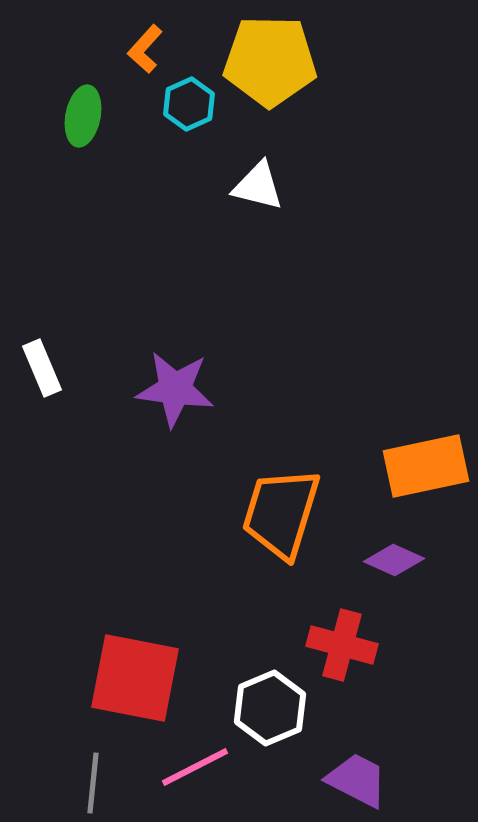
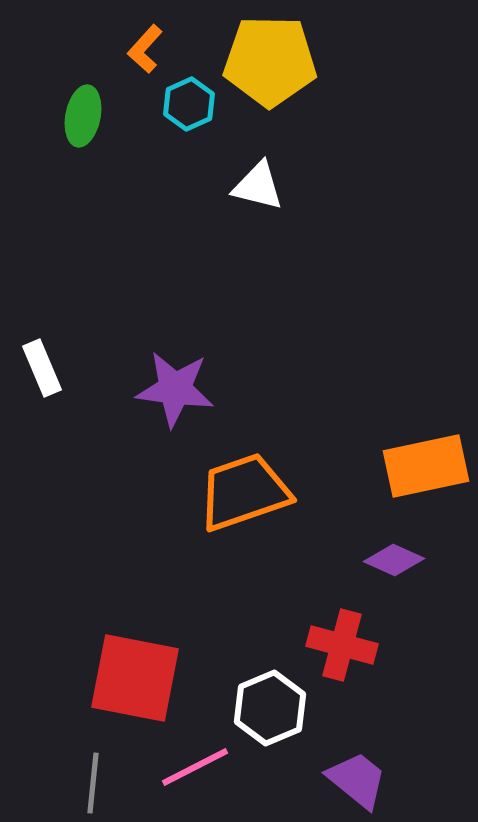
orange trapezoid: moved 37 px left, 21 px up; rotated 54 degrees clockwise
purple trapezoid: rotated 12 degrees clockwise
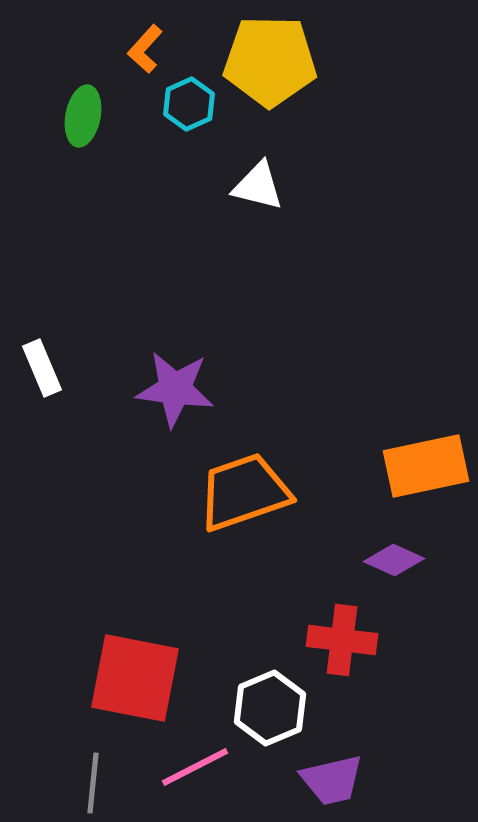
red cross: moved 5 px up; rotated 8 degrees counterclockwise
purple trapezoid: moved 25 px left; rotated 128 degrees clockwise
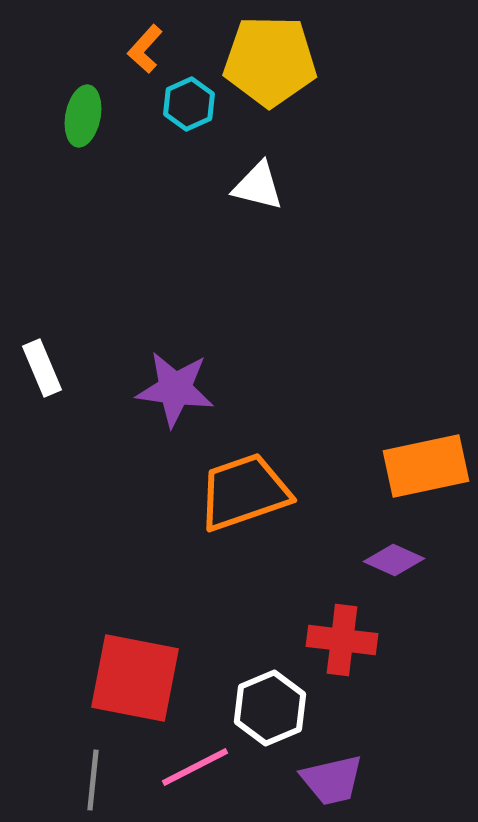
gray line: moved 3 px up
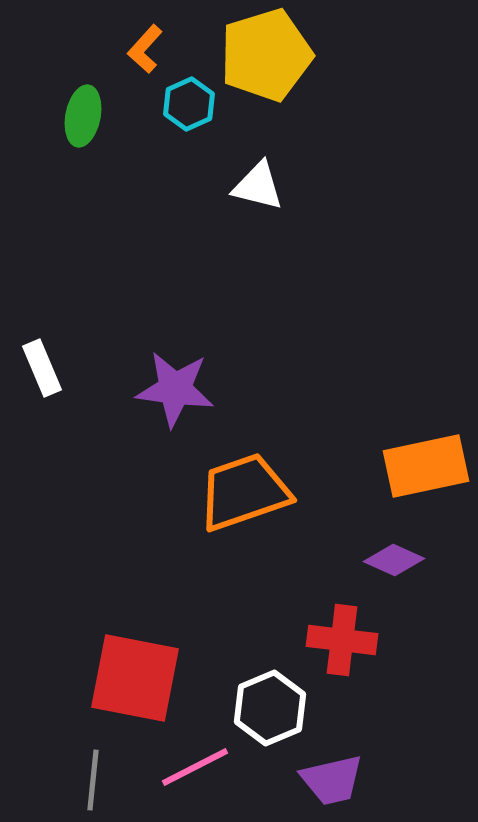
yellow pentagon: moved 4 px left, 6 px up; rotated 18 degrees counterclockwise
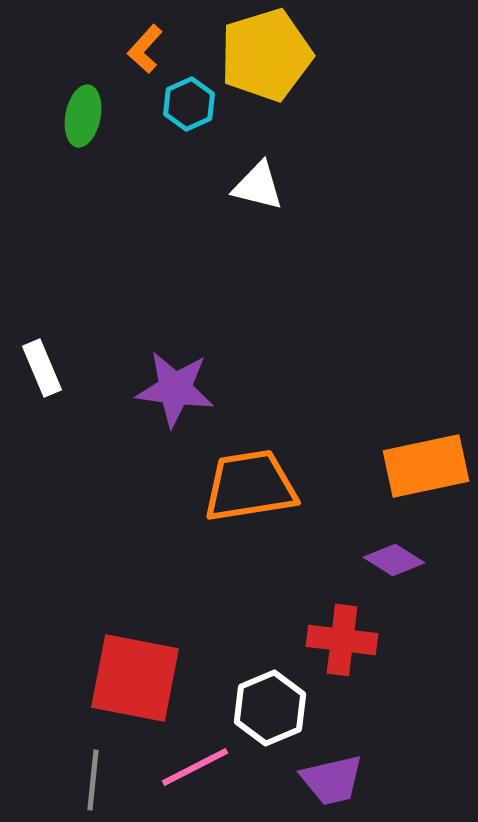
orange trapezoid: moved 6 px right, 6 px up; rotated 10 degrees clockwise
purple diamond: rotated 8 degrees clockwise
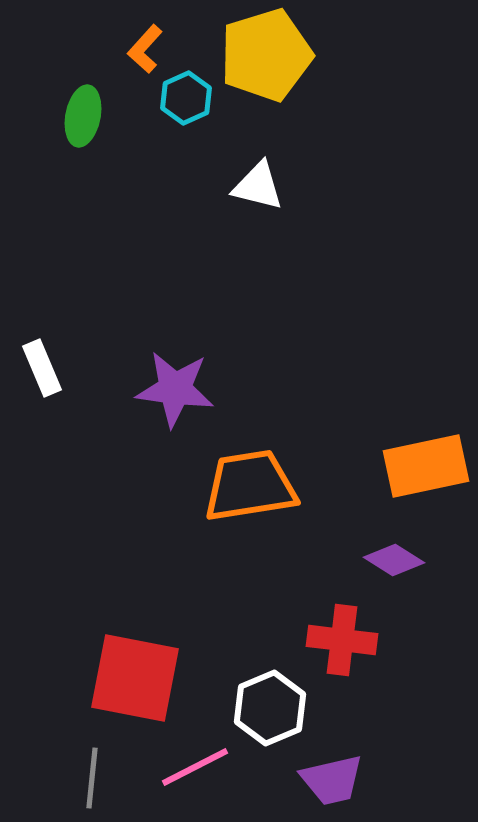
cyan hexagon: moved 3 px left, 6 px up
gray line: moved 1 px left, 2 px up
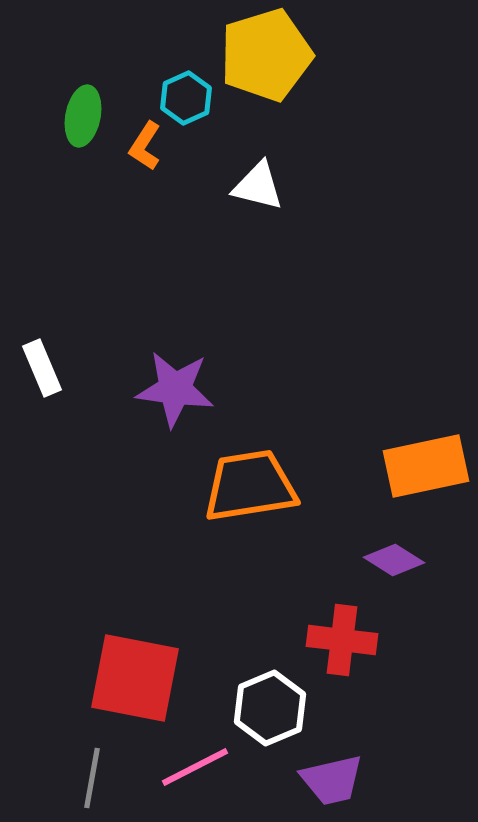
orange L-shape: moved 97 px down; rotated 9 degrees counterclockwise
gray line: rotated 4 degrees clockwise
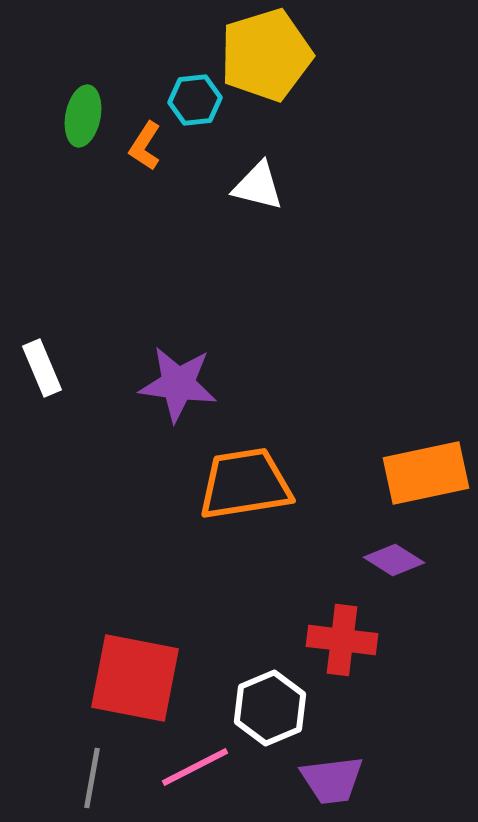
cyan hexagon: moved 9 px right, 2 px down; rotated 18 degrees clockwise
purple star: moved 3 px right, 5 px up
orange rectangle: moved 7 px down
orange trapezoid: moved 5 px left, 2 px up
purple trapezoid: rotated 6 degrees clockwise
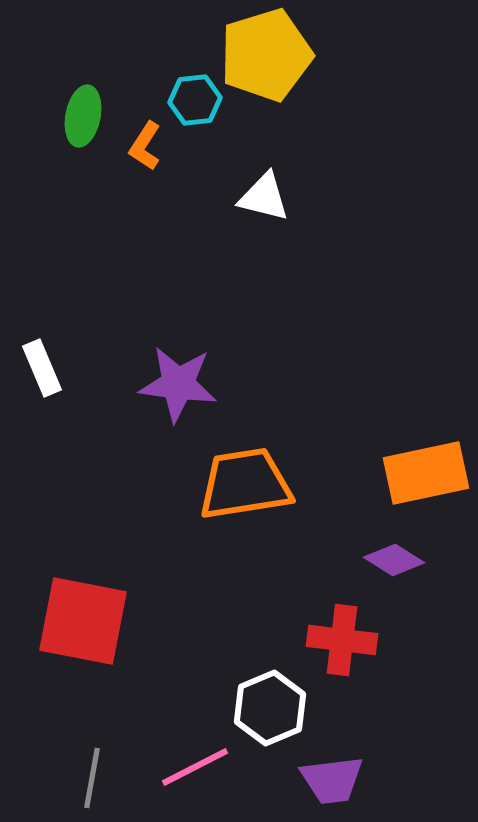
white triangle: moved 6 px right, 11 px down
red square: moved 52 px left, 57 px up
